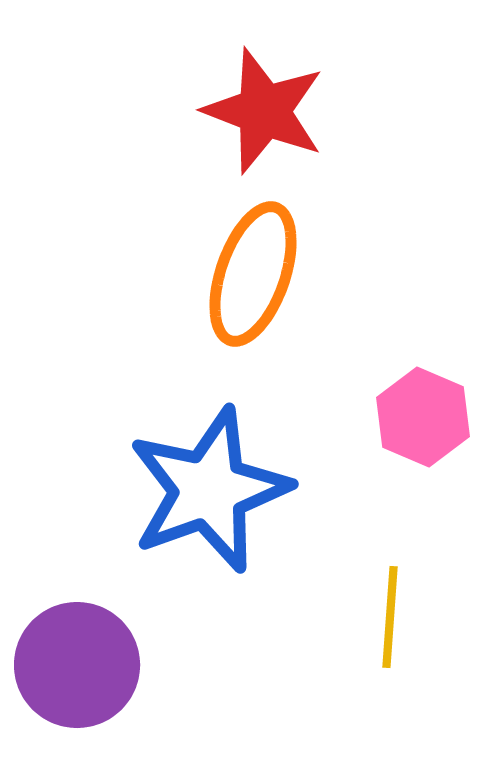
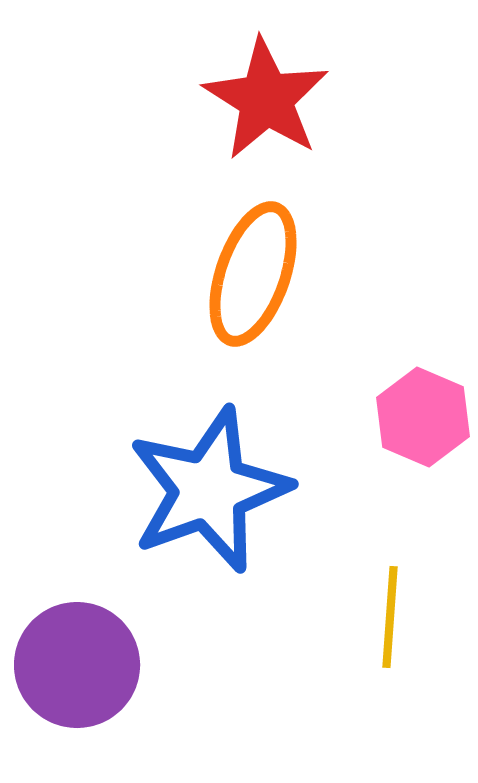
red star: moved 2 px right, 12 px up; rotated 11 degrees clockwise
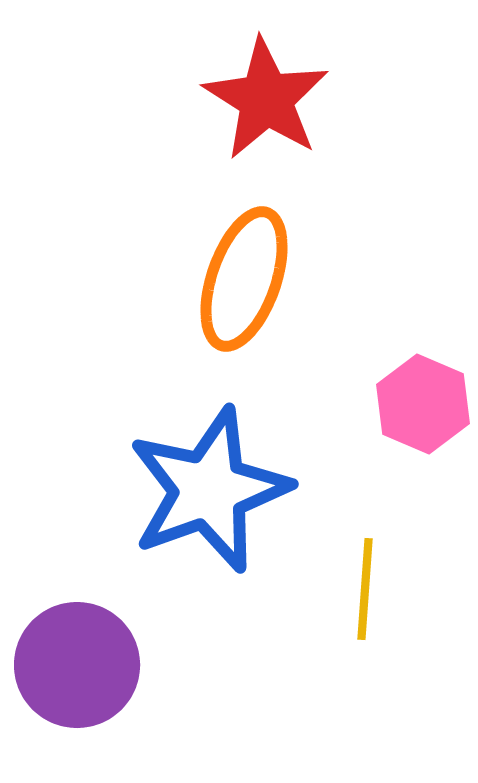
orange ellipse: moved 9 px left, 5 px down
pink hexagon: moved 13 px up
yellow line: moved 25 px left, 28 px up
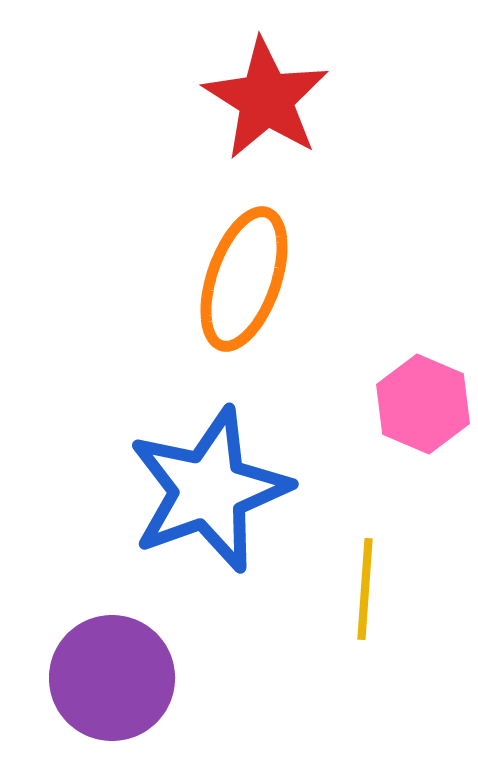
purple circle: moved 35 px right, 13 px down
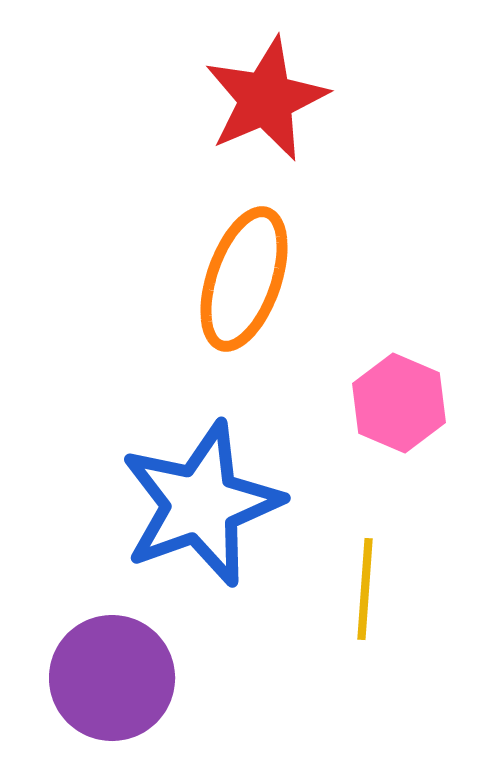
red star: rotated 17 degrees clockwise
pink hexagon: moved 24 px left, 1 px up
blue star: moved 8 px left, 14 px down
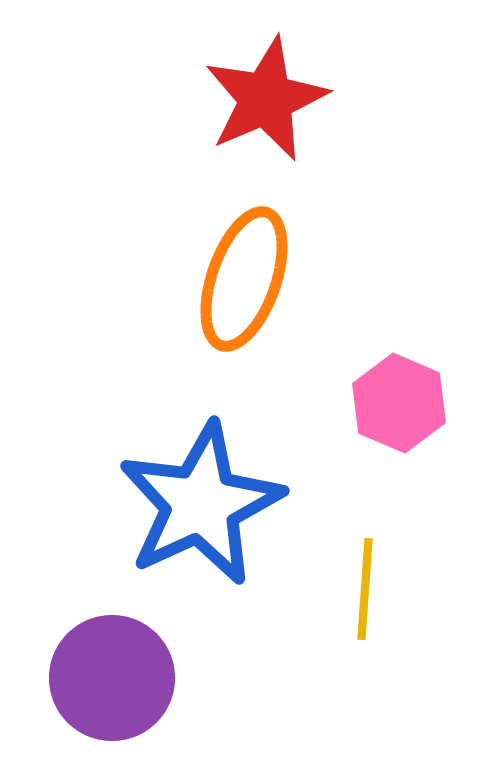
blue star: rotated 5 degrees counterclockwise
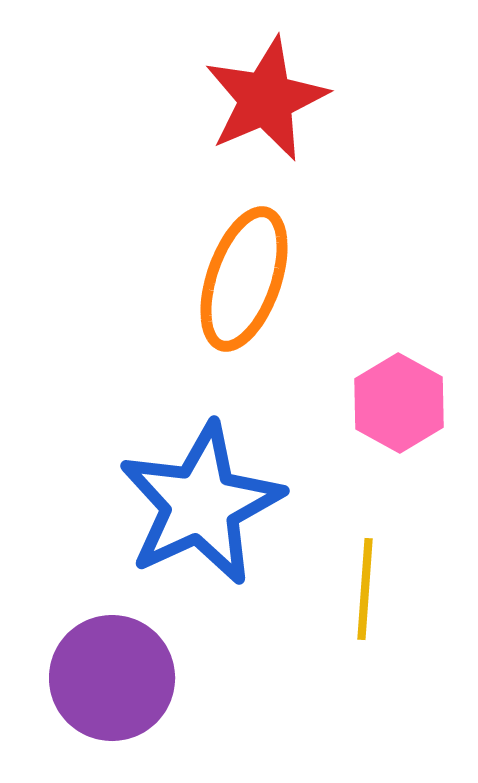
pink hexagon: rotated 6 degrees clockwise
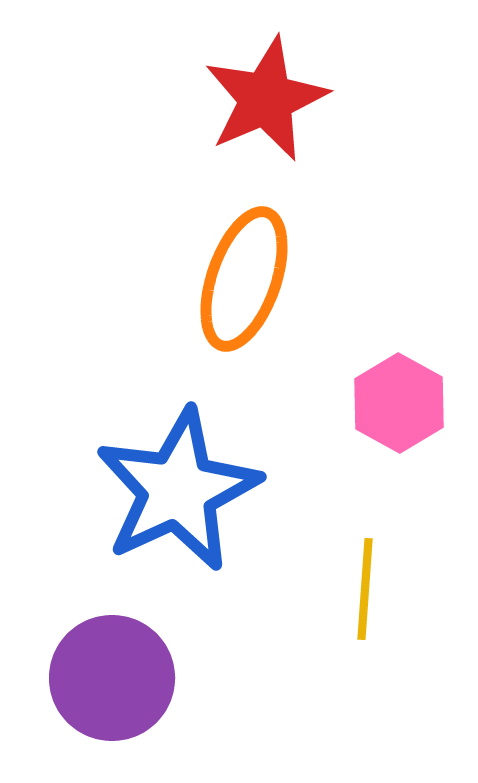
blue star: moved 23 px left, 14 px up
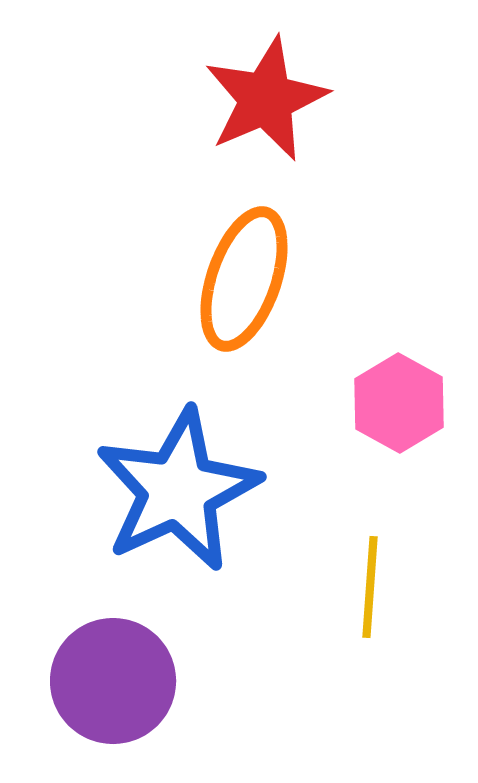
yellow line: moved 5 px right, 2 px up
purple circle: moved 1 px right, 3 px down
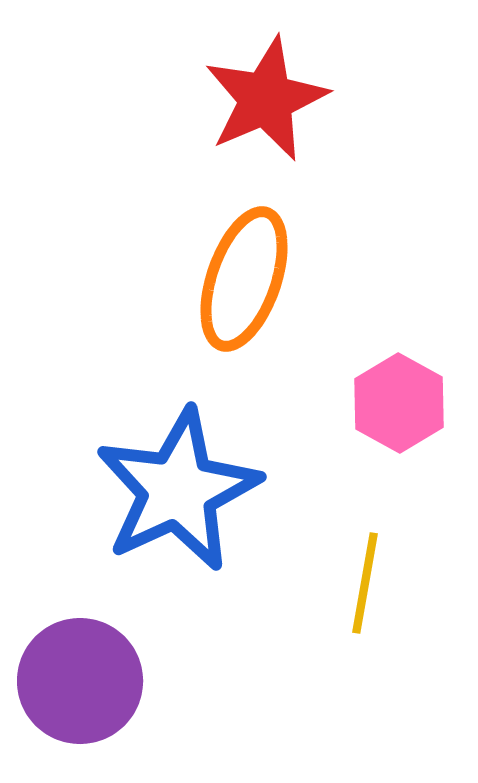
yellow line: moved 5 px left, 4 px up; rotated 6 degrees clockwise
purple circle: moved 33 px left
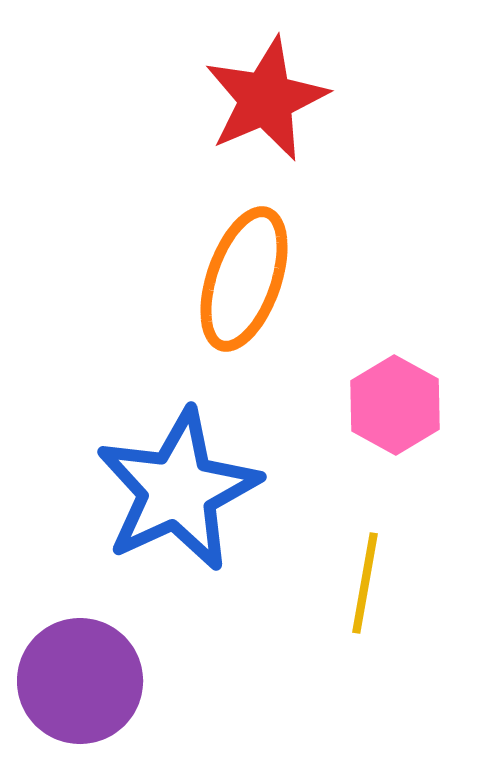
pink hexagon: moved 4 px left, 2 px down
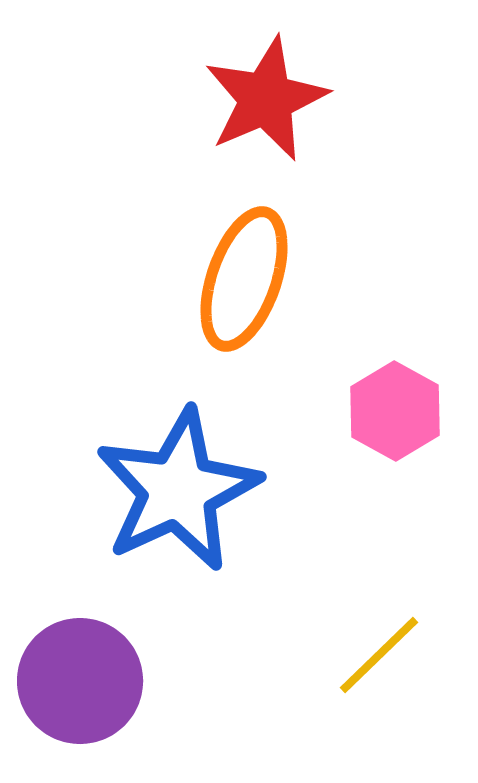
pink hexagon: moved 6 px down
yellow line: moved 14 px right, 72 px down; rotated 36 degrees clockwise
